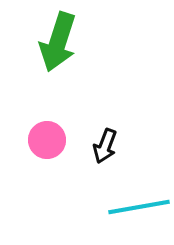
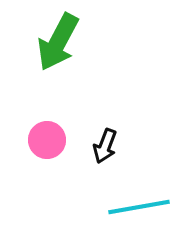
green arrow: rotated 10 degrees clockwise
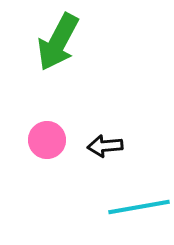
black arrow: rotated 64 degrees clockwise
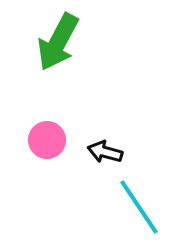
black arrow: moved 6 px down; rotated 20 degrees clockwise
cyan line: rotated 66 degrees clockwise
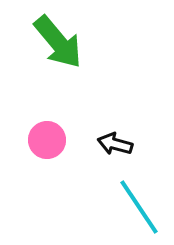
green arrow: rotated 68 degrees counterclockwise
black arrow: moved 10 px right, 8 px up
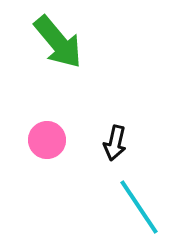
black arrow: moved 1 px up; rotated 92 degrees counterclockwise
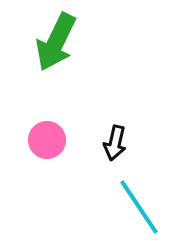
green arrow: moved 2 px left; rotated 66 degrees clockwise
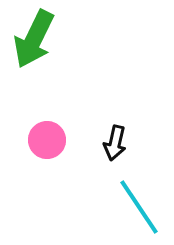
green arrow: moved 22 px left, 3 px up
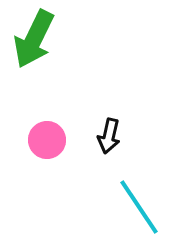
black arrow: moved 6 px left, 7 px up
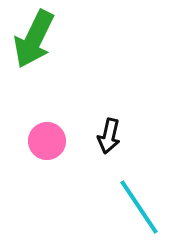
pink circle: moved 1 px down
